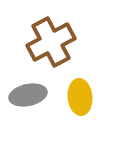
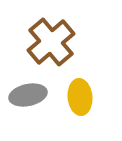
brown cross: rotated 12 degrees counterclockwise
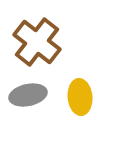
brown cross: moved 14 px left; rotated 12 degrees counterclockwise
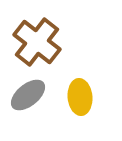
gray ellipse: rotated 27 degrees counterclockwise
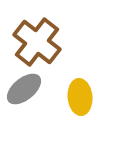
gray ellipse: moved 4 px left, 6 px up
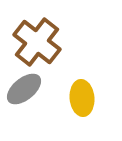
yellow ellipse: moved 2 px right, 1 px down
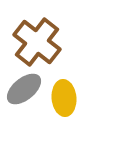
yellow ellipse: moved 18 px left
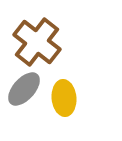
gray ellipse: rotated 9 degrees counterclockwise
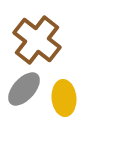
brown cross: moved 2 px up
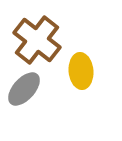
yellow ellipse: moved 17 px right, 27 px up
